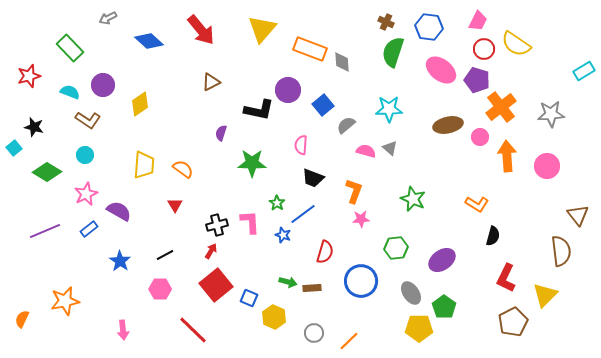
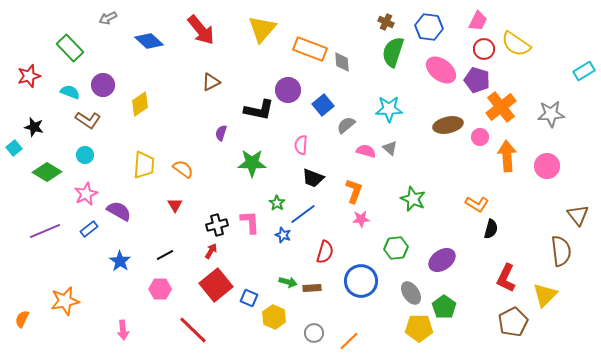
black semicircle at (493, 236): moved 2 px left, 7 px up
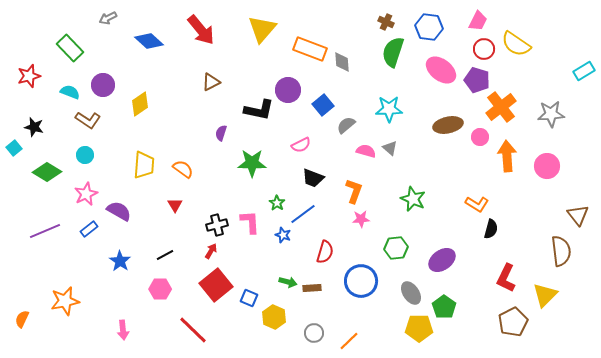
pink semicircle at (301, 145): rotated 120 degrees counterclockwise
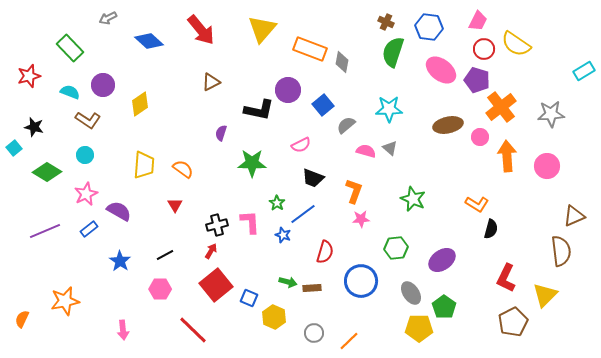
gray diamond at (342, 62): rotated 15 degrees clockwise
brown triangle at (578, 215): moved 4 px left, 1 px down; rotated 45 degrees clockwise
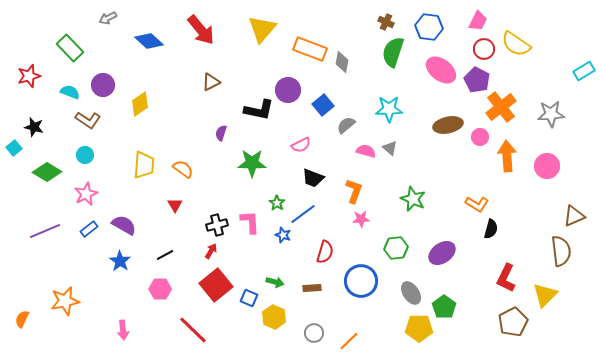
purple pentagon at (477, 80): rotated 10 degrees clockwise
purple semicircle at (119, 211): moved 5 px right, 14 px down
purple ellipse at (442, 260): moved 7 px up
green arrow at (288, 282): moved 13 px left
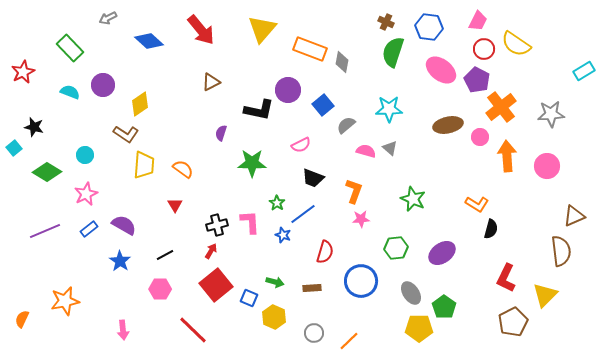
red star at (29, 76): moved 6 px left, 4 px up; rotated 10 degrees counterclockwise
brown L-shape at (88, 120): moved 38 px right, 14 px down
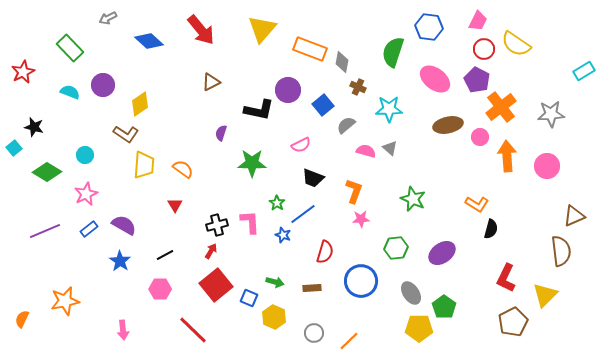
brown cross at (386, 22): moved 28 px left, 65 px down
pink ellipse at (441, 70): moved 6 px left, 9 px down
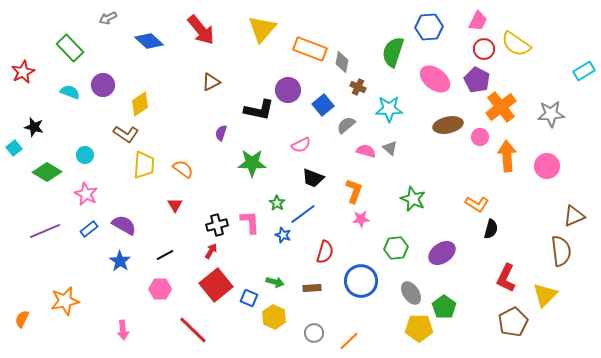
blue hexagon at (429, 27): rotated 12 degrees counterclockwise
pink star at (86, 194): rotated 20 degrees counterclockwise
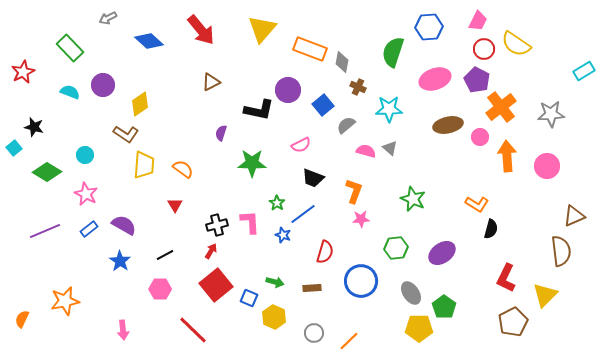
pink ellipse at (435, 79): rotated 56 degrees counterclockwise
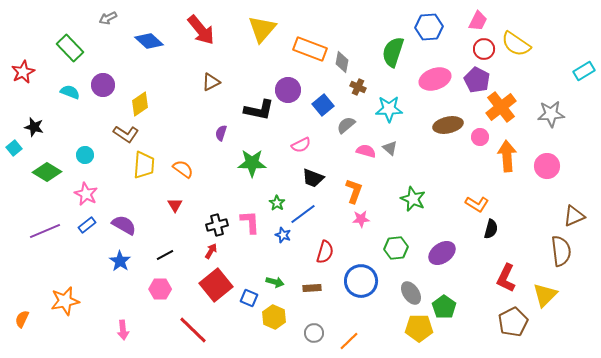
blue rectangle at (89, 229): moved 2 px left, 4 px up
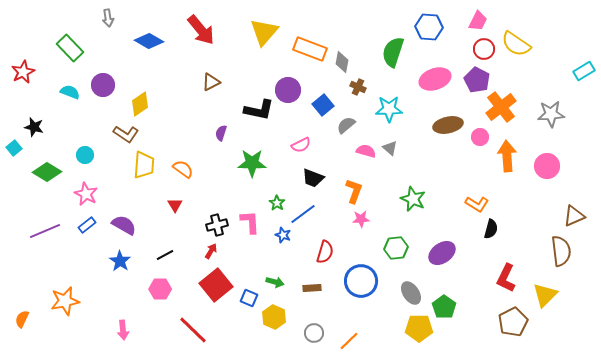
gray arrow at (108, 18): rotated 72 degrees counterclockwise
blue hexagon at (429, 27): rotated 8 degrees clockwise
yellow triangle at (262, 29): moved 2 px right, 3 px down
blue diamond at (149, 41): rotated 12 degrees counterclockwise
